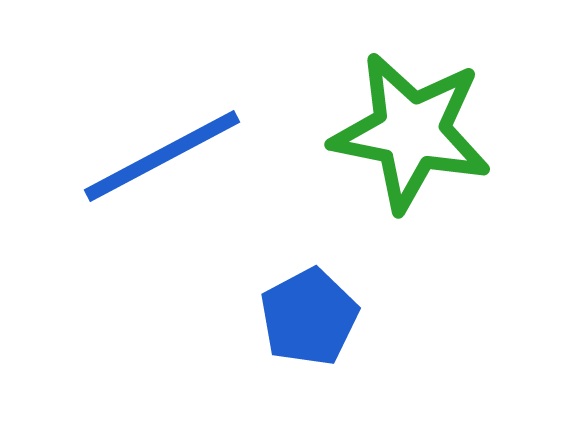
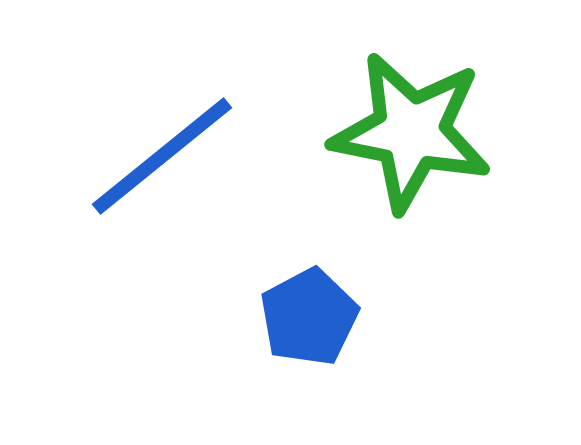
blue line: rotated 11 degrees counterclockwise
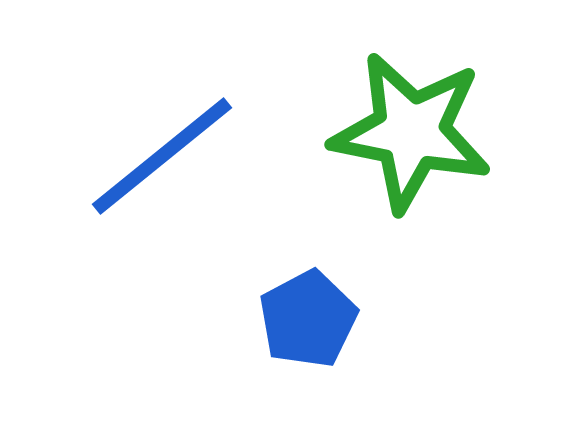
blue pentagon: moved 1 px left, 2 px down
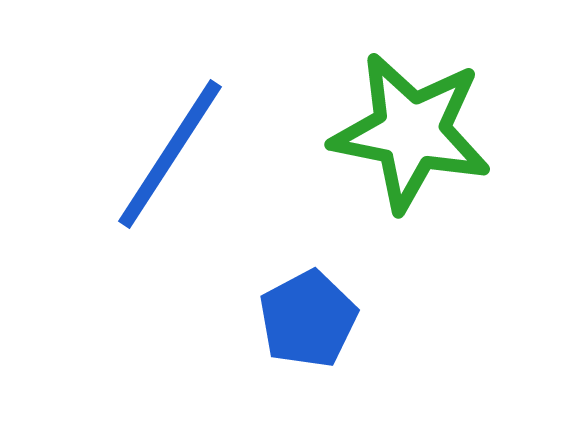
blue line: moved 8 px right, 2 px up; rotated 18 degrees counterclockwise
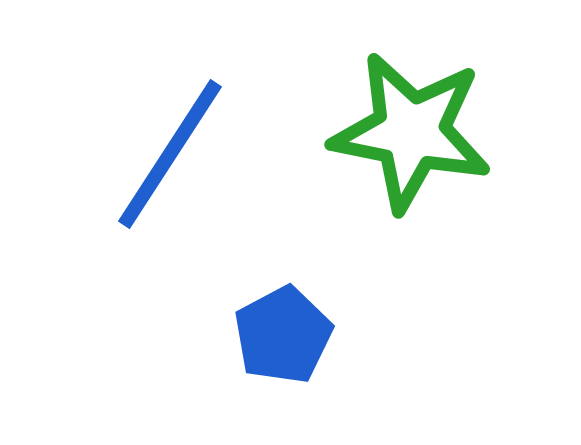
blue pentagon: moved 25 px left, 16 px down
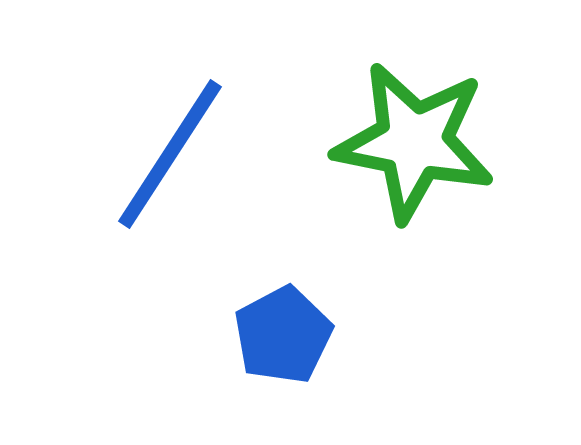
green star: moved 3 px right, 10 px down
